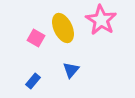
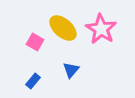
pink star: moved 9 px down
yellow ellipse: rotated 24 degrees counterclockwise
pink square: moved 1 px left, 4 px down
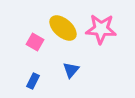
pink star: rotated 28 degrees counterclockwise
blue rectangle: rotated 14 degrees counterclockwise
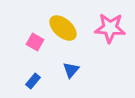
pink star: moved 9 px right, 1 px up
blue rectangle: rotated 14 degrees clockwise
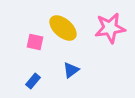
pink star: rotated 12 degrees counterclockwise
pink square: rotated 18 degrees counterclockwise
blue triangle: rotated 12 degrees clockwise
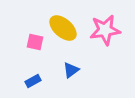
pink star: moved 5 px left, 2 px down
blue rectangle: rotated 21 degrees clockwise
